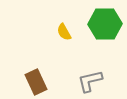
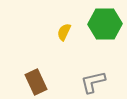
yellow semicircle: rotated 54 degrees clockwise
gray L-shape: moved 3 px right, 1 px down
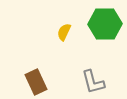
gray L-shape: rotated 92 degrees counterclockwise
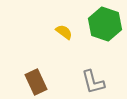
green hexagon: rotated 20 degrees clockwise
yellow semicircle: rotated 102 degrees clockwise
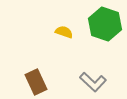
yellow semicircle: rotated 18 degrees counterclockwise
gray L-shape: rotated 32 degrees counterclockwise
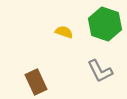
gray L-shape: moved 7 px right, 11 px up; rotated 20 degrees clockwise
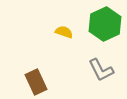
green hexagon: rotated 16 degrees clockwise
gray L-shape: moved 1 px right, 1 px up
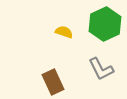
gray L-shape: moved 1 px up
brown rectangle: moved 17 px right
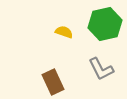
green hexagon: rotated 12 degrees clockwise
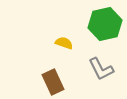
yellow semicircle: moved 11 px down
